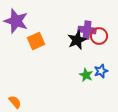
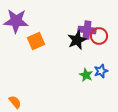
purple star: rotated 15 degrees counterclockwise
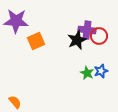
green star: moved 1 px right, 2 px up
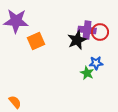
red circle: moved 1 px right, 4 px up
blue star: moved 5 px left, 8 px up; rotated 16 degrees clockwise
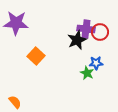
purple star: moved 2 px down
purple cross: moved 1 px left, 1 px up
orange square: moved 15 px down; rotated 24 degrees counterclockwise
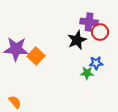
purple star: moved 26 px down
purple cross: moved 3 px right, 7 px up
green star: rotated 24 degrees counterclockwise
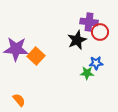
orange semicircle: moved 4 px right, 2 px up
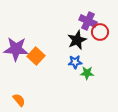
purple cross: moved 1 px left, 1 px up; rotated 18 degrees clockwise
blue star: moved 21 px left, 1 px up
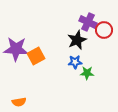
purple cross: moved 1 px down
red circle: moved 4 px right, 2 px up
orange square: rotated 18 degrees clockwise
orange semicircle: moved 2 px down; rotated 120 degrees clockwise
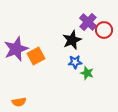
purple cross: rotated 18 degrees clockwise
black star: moved 5 px left
purple star: rotated 25 degrees counterclockwise
green star: rotated 16 degrees clockwise
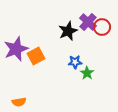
red circle: moved 2 px left, 3 px up
black star: moved 4 px left, 9 px up
green star: rotated 16 degrees clockwise
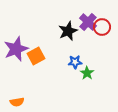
orange semicircle: moved 2 px left
